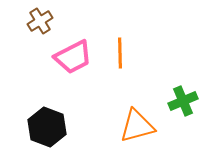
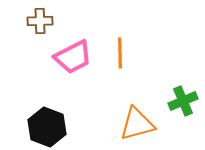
brown cross: rotated 30 degrees clockwise
orange triangle: moved 2 px up
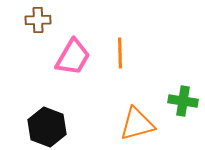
brown cross: moved 2 px left, 1 px up
pink trapezoid: rotated 33 degrees counterclockwise
green cross: rotated 32 degrees clockwise
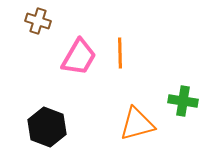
brown cross: moved 1 px down; rotated 20 degrees clockwise
pink trapezoid: moved 6 px right
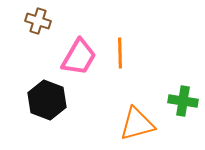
black hexagon: moved 27 px up
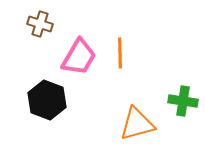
brown cross: moved 2 px right, 3 px down
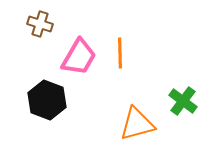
green cross: rotated 28 degrees clockwise
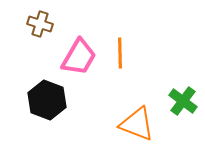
orange triangle: rotated 36 degrees clockwise
